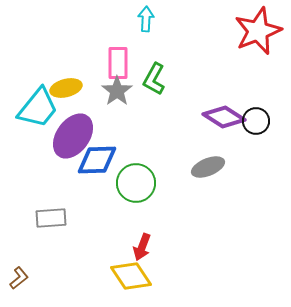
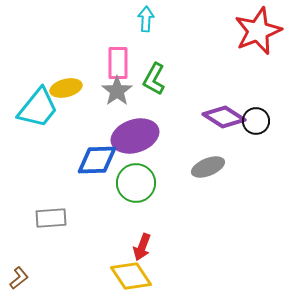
purple ellipse: moved 62 px right; rotated 36 degrees clockwise
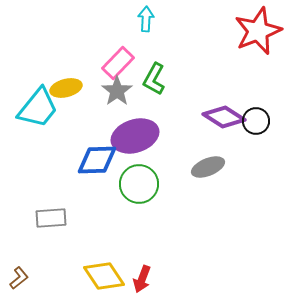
pink rectangle: rotated 44 degrees clockwise
green circle: moved 3 px right, 1 px down
red arrow: moved 32 px down
yellow diamond: moved 27 px left
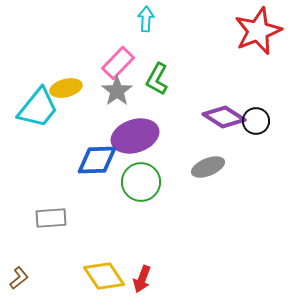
green L-shape: moved 3 px right
green circle: moved 2 px right, 2 px up
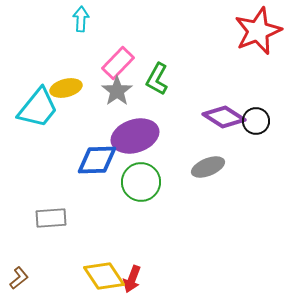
cyan arrow: moved 65 px left
red arrow: moved 10 px left
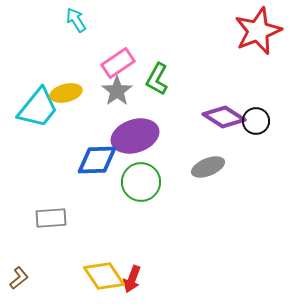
cyan arrow: moved 5 px left, 1 px down; rotated 35 degrees counterclockwise
pink rectangle: rotated 12 degrees clockwise
yellow ellipse: moved 5 px down
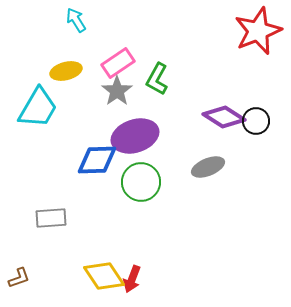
yellow ellipse: moved 22 px up
cyan trapezoid: rotated 9 degrees counterclockwise
brown L-shape: rotated 20 degrees clockwise
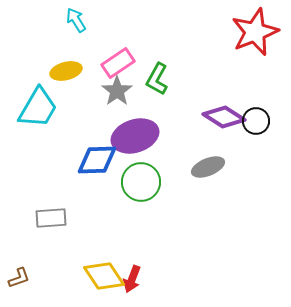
red star: moved 3 px left, 1 px down
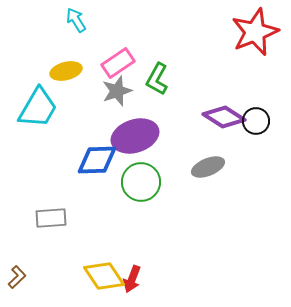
gray star: rotated 16 degrees clockwise
brown L-shape: moved 2 px left, 1 px up; rotated 25 degrees counterclockwise
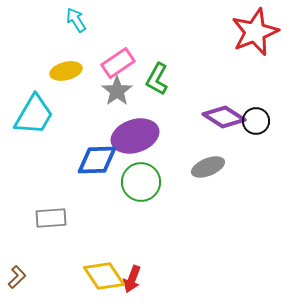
gray star: rotated 16 degrees counterclockwise
cyan trapezoid: moved 4 px left, 7 px down
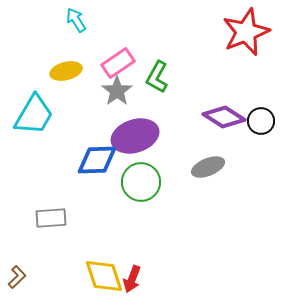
red star: moved 9 px left
green L-shape: moved 2 px up
black circle: moved 5 px right
yellow diamond: rotated 15 degrees clockwise
